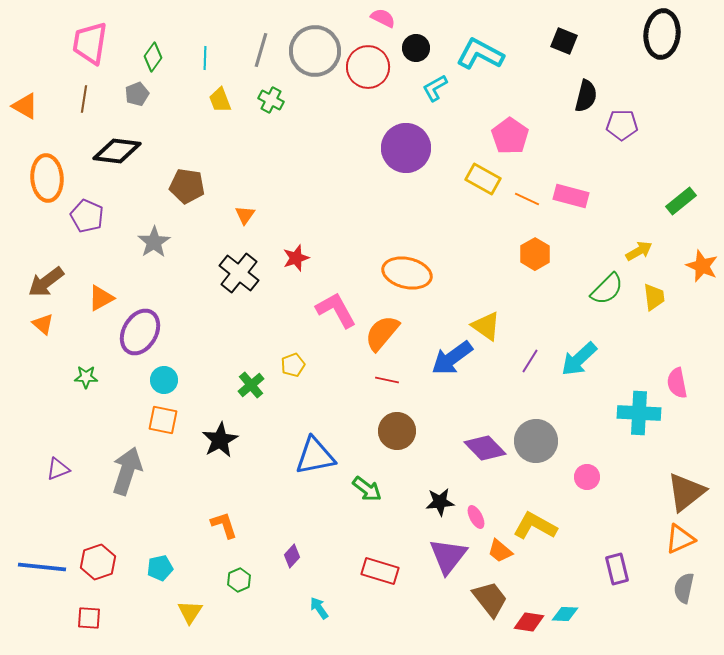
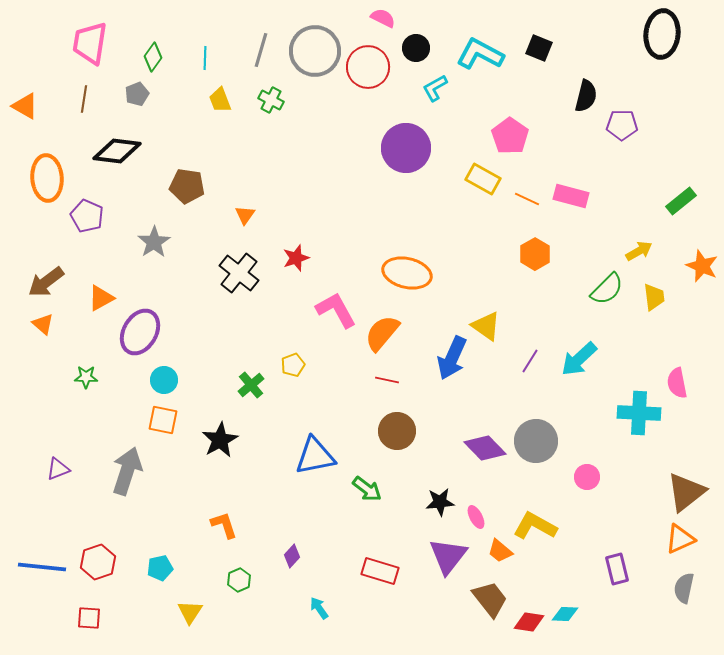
black square at (564, 41): moved 25 px left, 7 px down
blue arrow at (452, 358): rotated 30 degrees counterclockwise
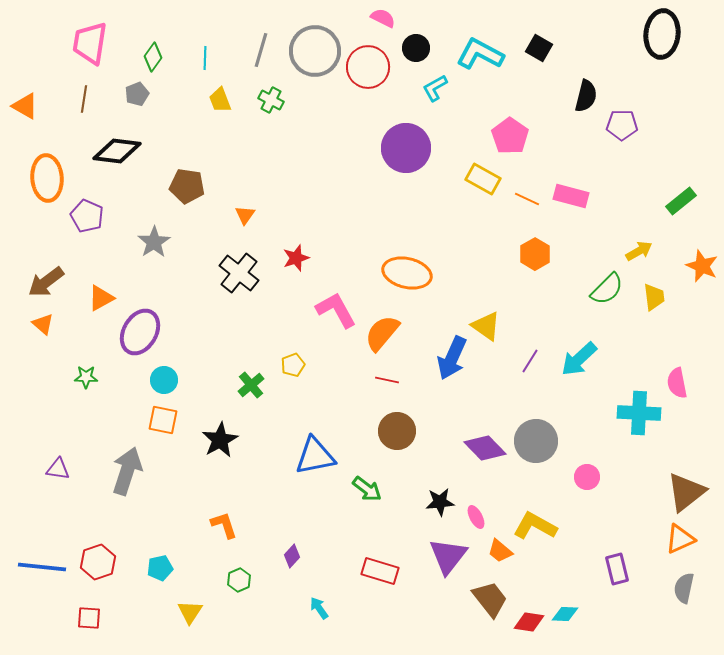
black square at (539, 48): rotated 8 degrees clockwise
purple triangle at (58, 469): rotated 30 degrees clockwise
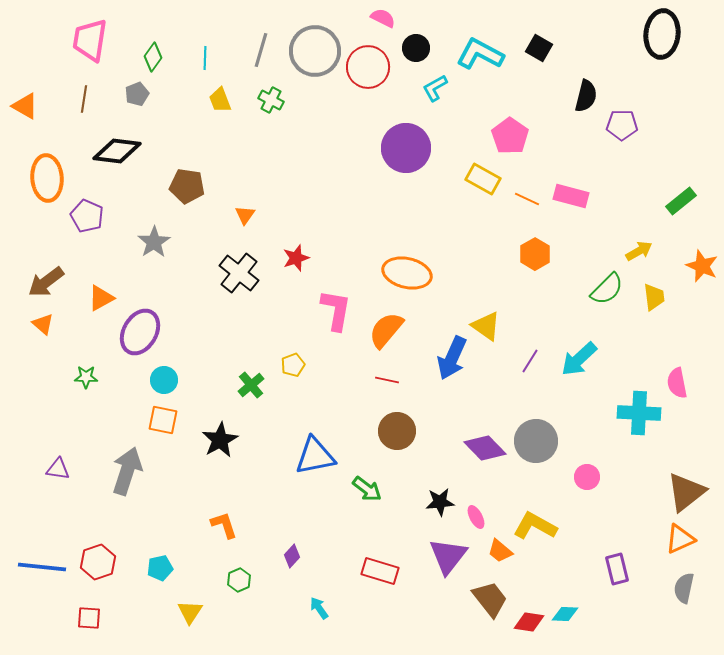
pink trapezoid at (90, 43): moved 3 px up
pink L-shape at (336, 310): rotated 39 degrees clockwise
orange semicircle at (382, 333): moved 4 px right, 3 px up
